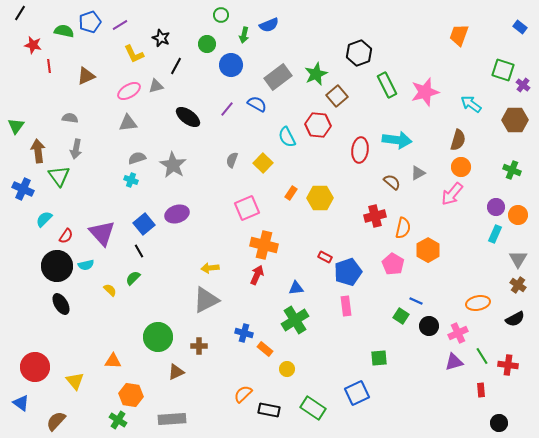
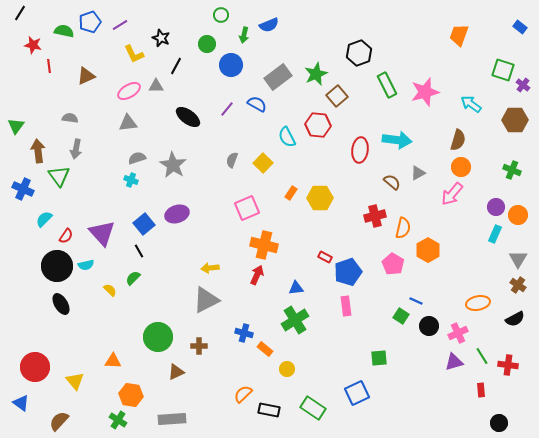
gray triangle at (156, 86): rotated 14 degrees clockwise
brown semicircle at (56, 421): moved 3 px right
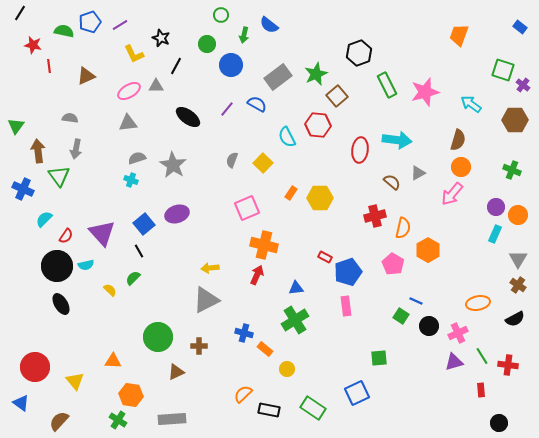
blue semicircle at (269, 25): rotated 60 degrees clockwise
